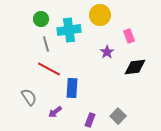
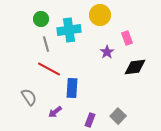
pink rectangle: moved 2 px left, 2 px down
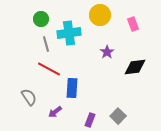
cyan cross: moved 3 px down
pink rectangle: moved 6 px right, 14 px up
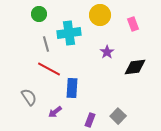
green circle: moved 2 px left, 5 px up
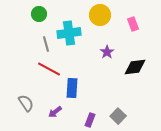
gray semicircle: moved 3 px left, 6 px down
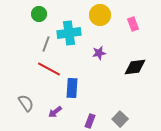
gray line: rotated 35 degrees clockwise
purple star: moved 8 px left, 1 px down; rotated 24 degrees clockwise
gray square: moved 2 px right, 3 px down
purple rectangle: moved 1 px down
